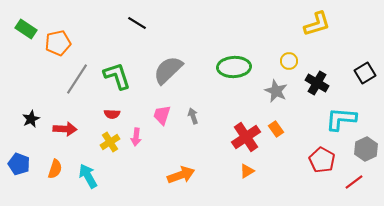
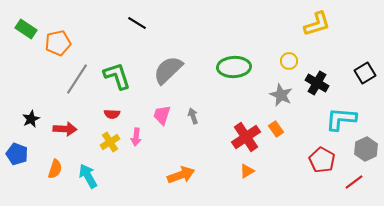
gray star: moved 5 px right, 4 px down
blue pentagon: moved 2 px left, 10 px up
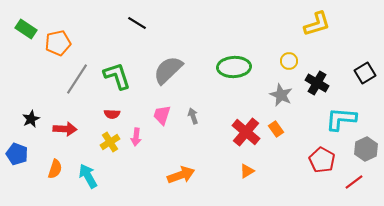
red cross: moved 5 px up; rotated 16 degrees counterclockwise
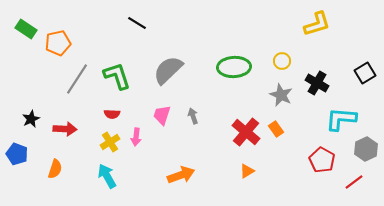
yellow circle: moved 7 px left
cyan arrow: moved 19 px right
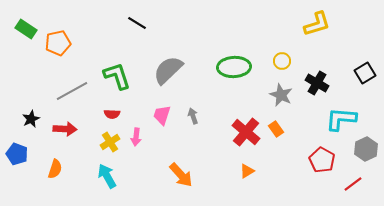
gray line: moved 5 px left, 12 px down; rotated 28 degrees clockwise
orange arrow: rotated 68 degrees clockwise
red line: moved 1 px left, 2 px down
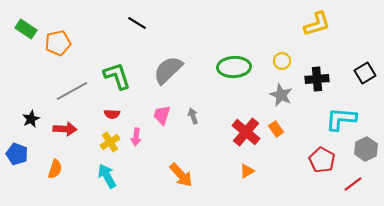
black cross: moved 4 px up; rotated 35 degrees counterclockwise
